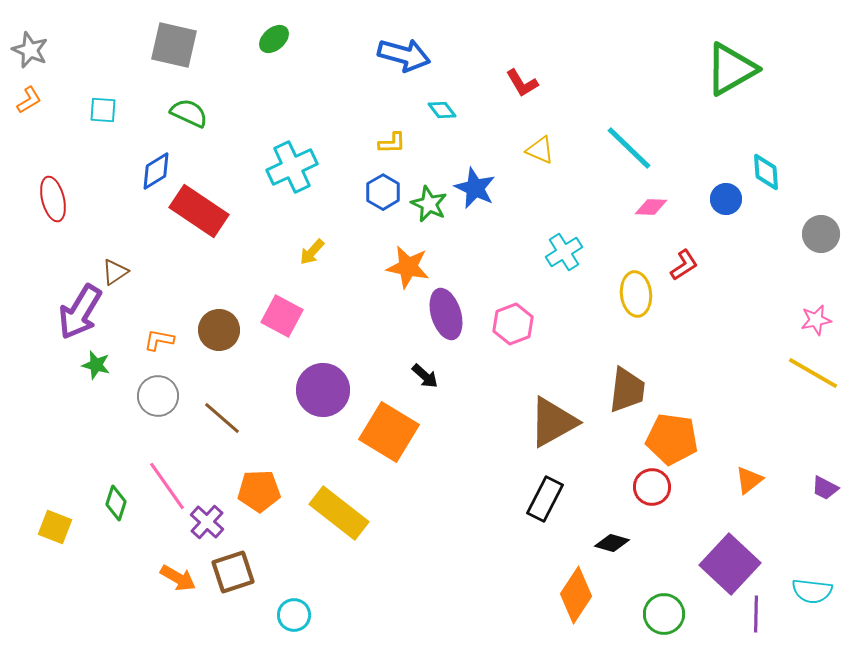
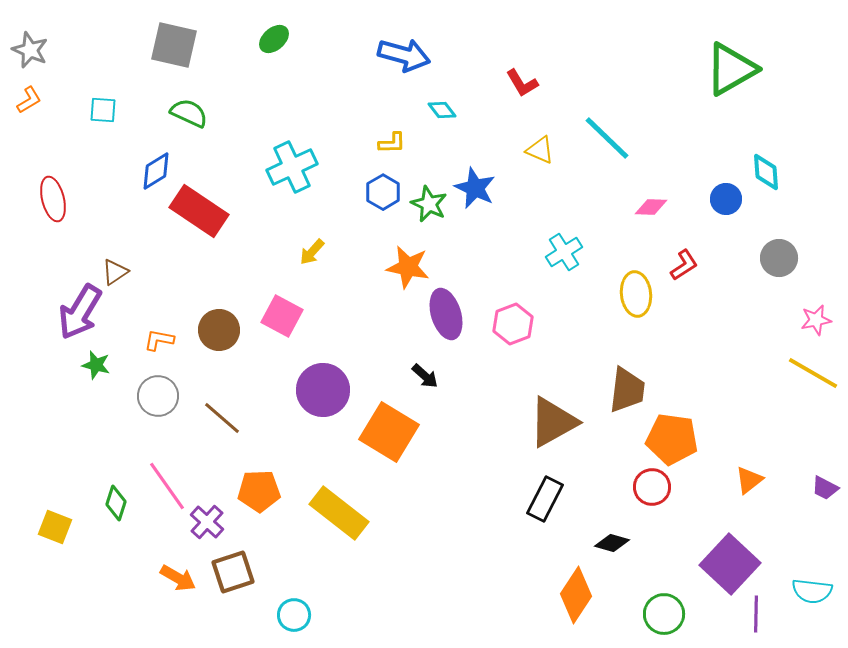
cyan line at (629, 148): moved 22 px left, 10 px up
gray circle at (821, 234): moved 42 px left, 24 px down
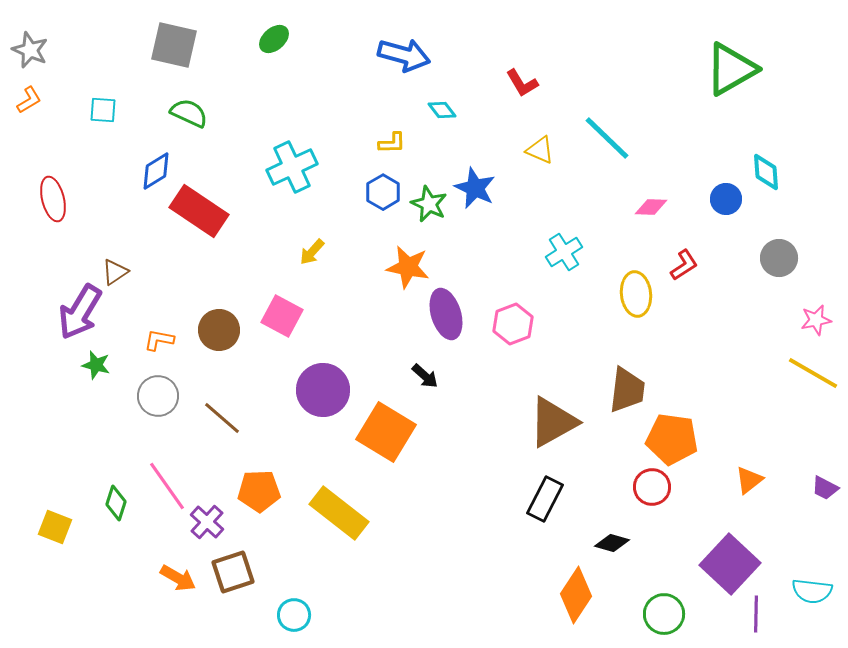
orange square at (389, 432): moved 3 px left
